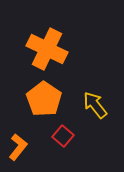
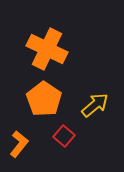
yellow arrow: rotated 88 degrees clockwise
red square: moved 1 px right
orange L-shape: moved 1 px right, 3 px up
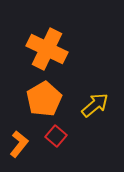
orange pentagon: rotated 8 degrees clockwise
red square: moved 8 px left
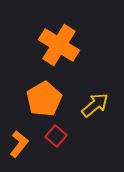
orange cross: moved 12 px right, 4 px up; rotated 6 degrees clockwise
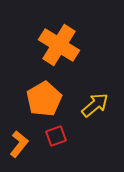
red square: rotated 30 degrees clockwise
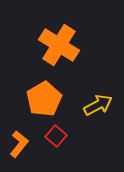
yellow arrow: moved 3 px right; rotated 12 degrees clockwise
red square: rotated 30 degrees counterclockwise
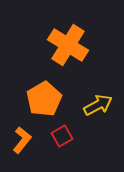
orange cross: moved 9 px right
red square: moved 6 px right; rotated 20 degrees clockwise
orange L-shape: moved 3 px right, 4 px up
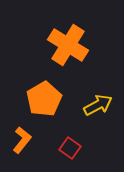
red square: moved 8 px right, 12 px down; rotated 25 degrees counterclockwise
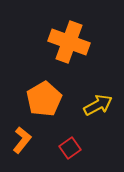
orange cross: moved 1 px right, 3 px up; rotated 12 degrees counterclockwise
red square: rotated 20 degrees clockwise
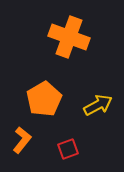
orange cross: moved 5 px up
red square: moved 2 px left, 1 px down; rotated 15 degrees clockwise
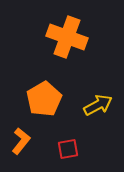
orange cross: moved 2 px left
orange L-shape: moved 1 px left, 1 px down
red square: rotated 10 degrees clockwise
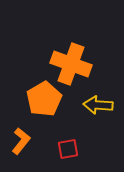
orange cross: moved 4 px right, 27 px down
yellow arrow: rotated 148 degrees counterclockwise
